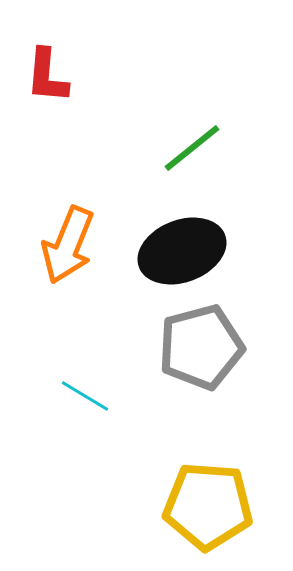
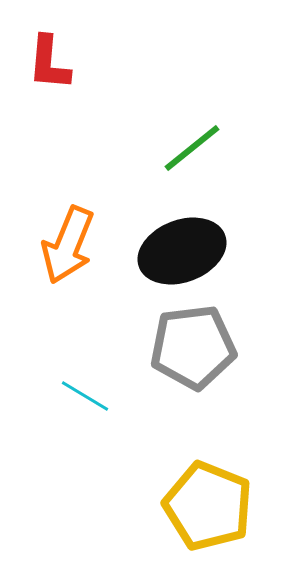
red L-shape: moved 2 px right, 13 px up
gray pentagon: moved 8 px left; rotated 8 degrees clockwise
yellow pentagon: rotated 18 degrees clockwise
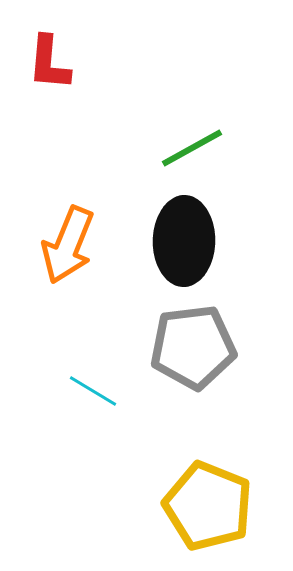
green line: rotated 10 degrees clockwise
black ellipse: moved 2 px right, 10 px up; rotated 68 degrees counterclockwise
cyan line: moved 8 px right, 5 px up
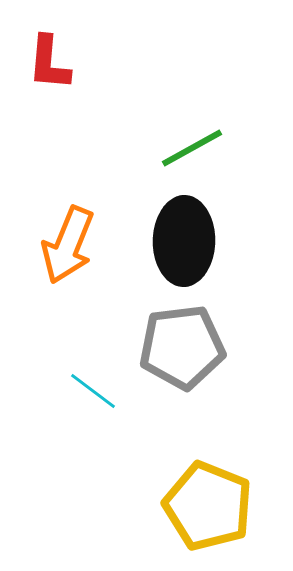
gray pentagon: moved 11 px left
cyan line: rotated 6 degrees clockwise
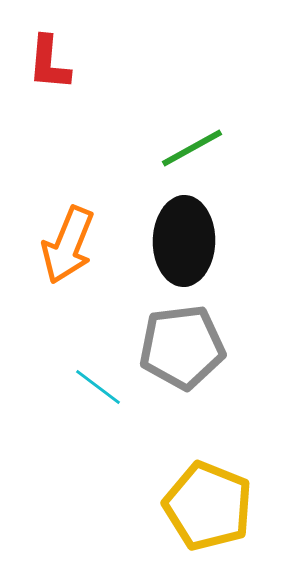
cyan line: moved 5 px right, 4 px up
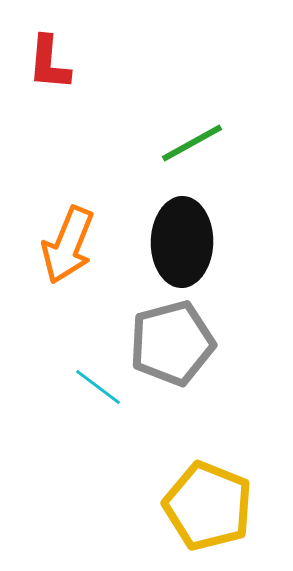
green line: moved 5 px up
black ellipse: moved 2 px left, 1 px down
gray pentagon: moved 10 px left, 4 px up; rotated 8 degrees counterclockwise
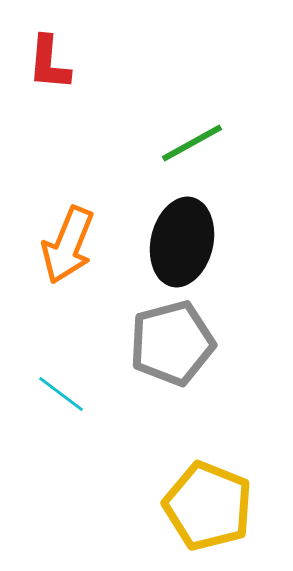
black ellipse: rotated 12 degrees clockwise
cyan line: moved 37 px left, 7 px down
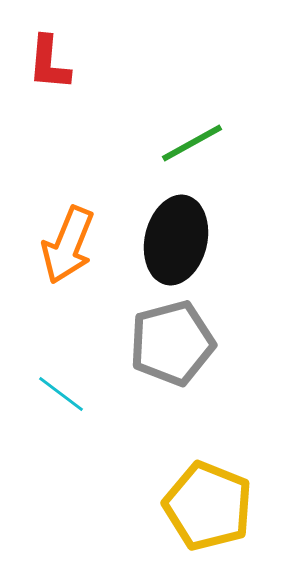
black ellipse: moved 6 px left, 2 px up
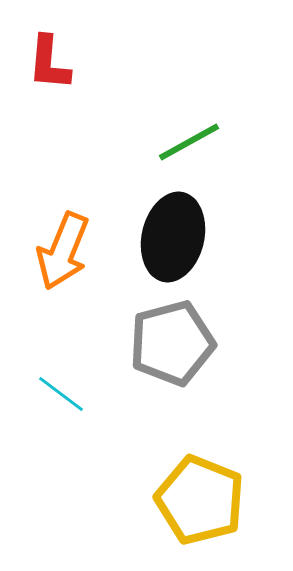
green line: moved 3 px left, 1 px up
black ellipse: moved 3 px left, 3 px up
orange arrow: moved 5 px left, 6 px down
yellow pentagon: moved 8 px left, 6 px up
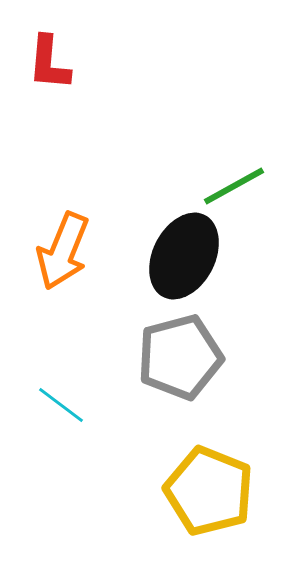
green line: moved 45 px right, 44 px down
black ellipse: moved 11 px right, 19 px down; rotated 14 degrees clockwise
gray pentagon: moved 8 px right, 14 px down
cyan line: moved 11 px down
yellow pentagon: moved 9 px right, 9 px up
